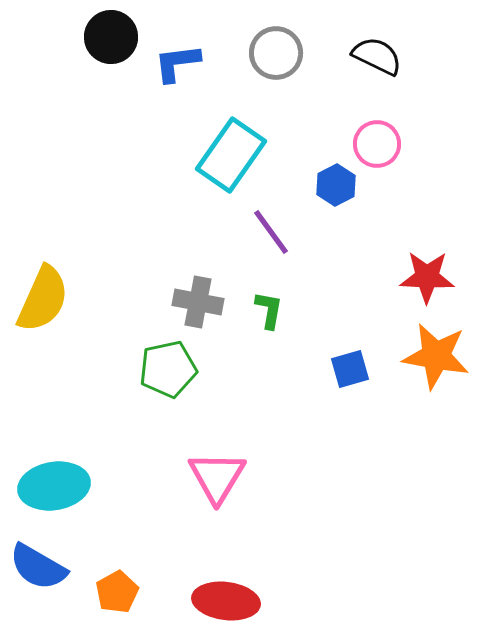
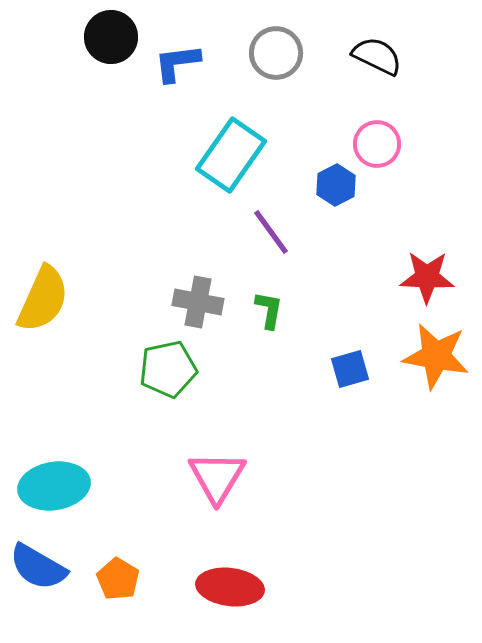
orange pentagon: moved 1 px right, 13 px up; rotated 12 degrees counterclockwise
red ellipse: moved 4 px right, 14 px up
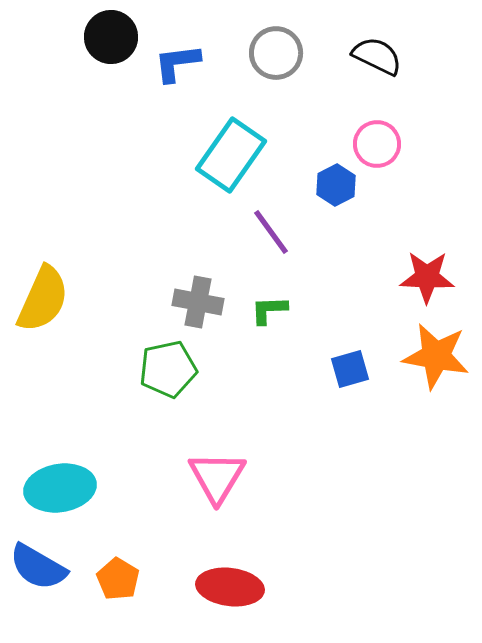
green L-shape: rotated 102 degrees counterclockwise
cyan ellipse: moved 6 px right, 2 px down
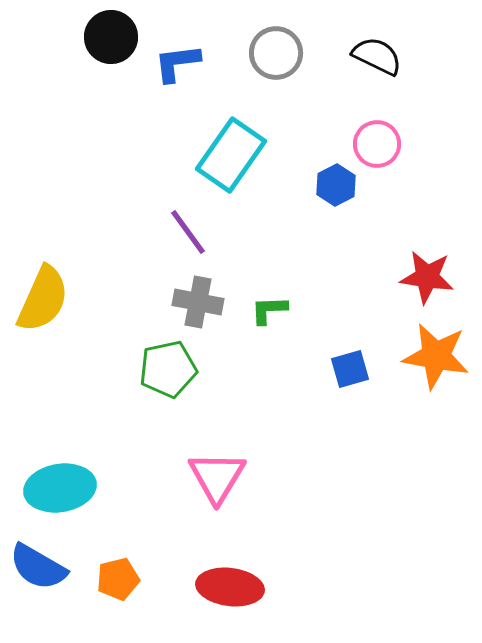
purple line: moved 83 px left
red star: rotated 6 degrees clockwise
orange pentagon: rotated 27 degrees clockwise
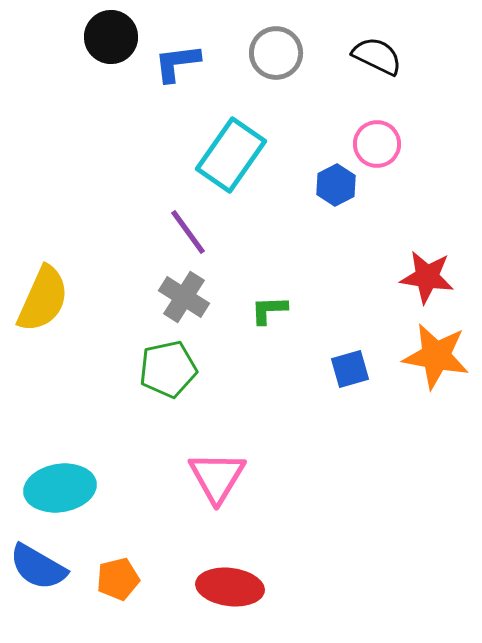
gray cross: moved 14 px left, 5 px up; rotated 21 degrees clockwise
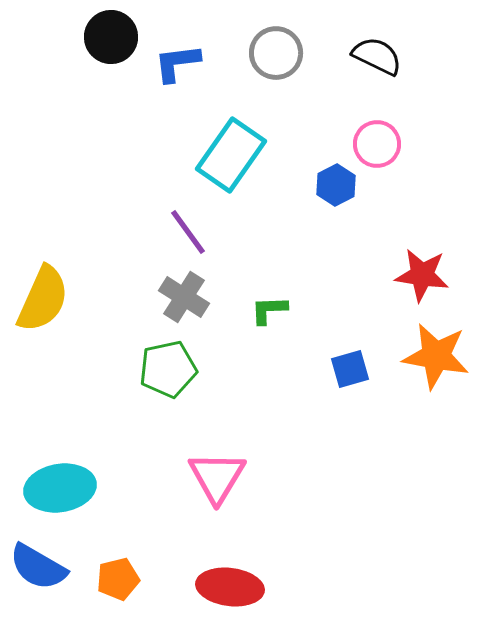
red star: moved 5 px left, 2 px up
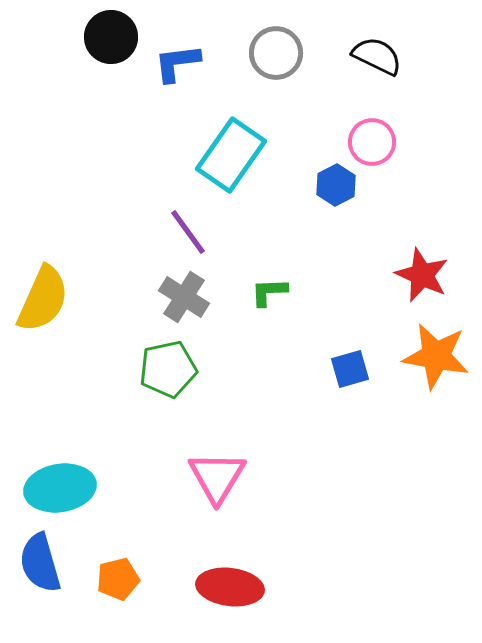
pink circle: moved 5 px left, 2 px up
red star: rotated 16 degrees clockwise
green L-shape: moved 18 px up
blue semicircle: moved 2 px right, 4 px up; rotated 44 degrees clockwise
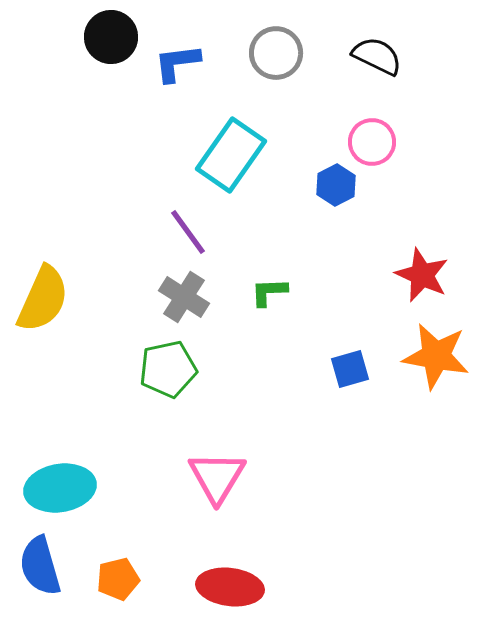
blue semicircle: moved 3 px down
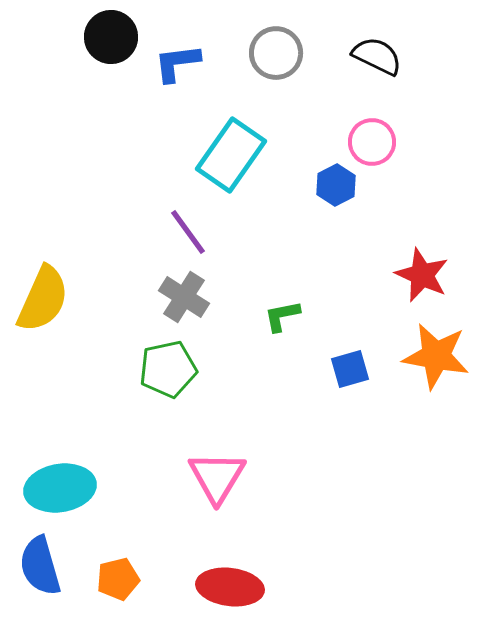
green L-shape: moved 13 px right, 24 px down; rotated 9 degrees counterclockwise
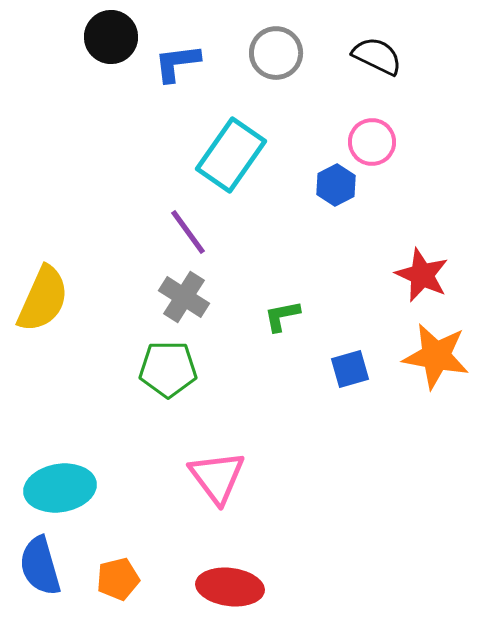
green pentagon: rotated 12 degrees clockwise
pink triangle: rotated 8 degrees counterclockwise
